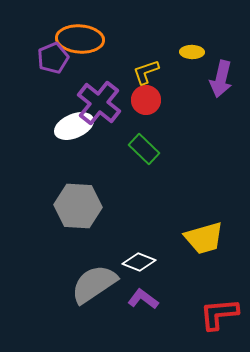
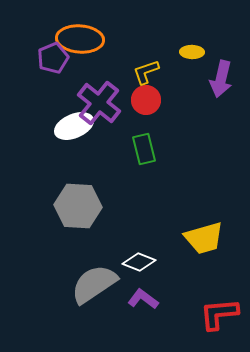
green rectangle: rotated 32 degrees clockwise
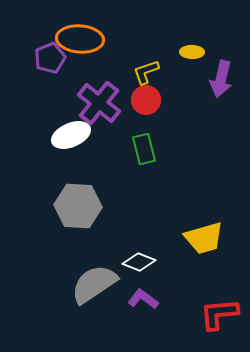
purple pentagon: moved 3 px left
white ellipse: moved 3 px left, 9 px down
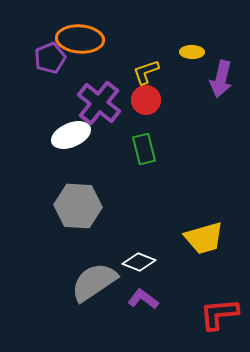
gray semicircle: moved 2 px up
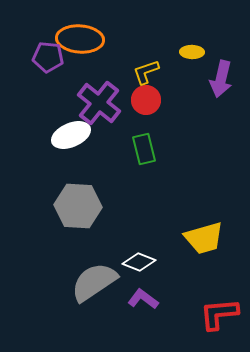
purple pentagon: moved 2 px left, 1 px up; rotated 28 degrees clockwise
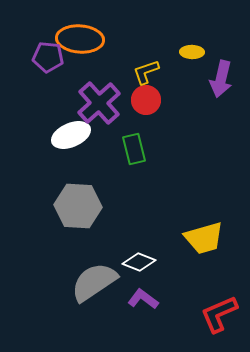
purple cross: rotated 9 degrees clockwise
green rectangle: moved 10 px left
red L-shape: rotated 18 degrees counterclockwise
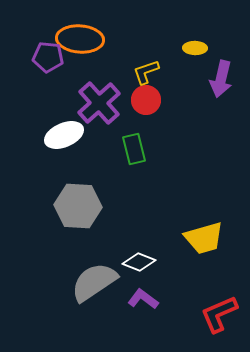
yellow ellipse: moved 3 px right, 4 px up
white ellipse: moved 7 px left
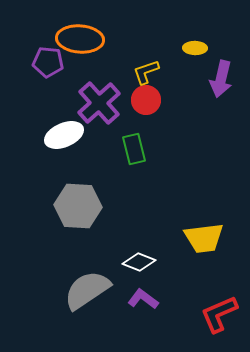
purple pentagon: moved 5 px down
yellow trapezoid: rotated 9 degrees clockwise
gray semicircle: moved 7 px left, 8 px down
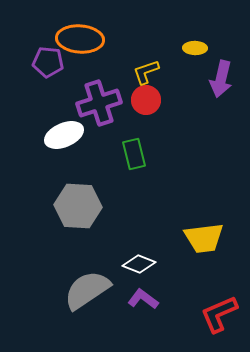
purple cross: rotated 24 degrees clockwise
green rectangle: moved 5 px down
white diamond: moved 2 px down
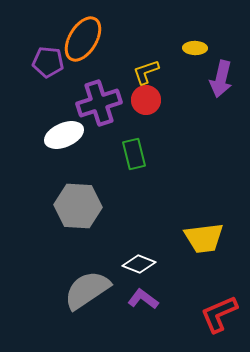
orange ellipse: moved 3 px right; rotated 63 degrees counterclockwise
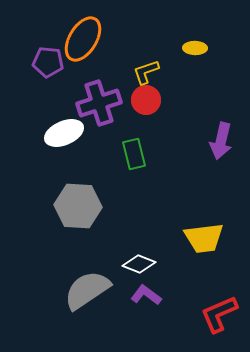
purple arrow: moved 62 px down
white ellipse: moved 2 px up
purple L-shape: moved 3 px right, 4 px up
